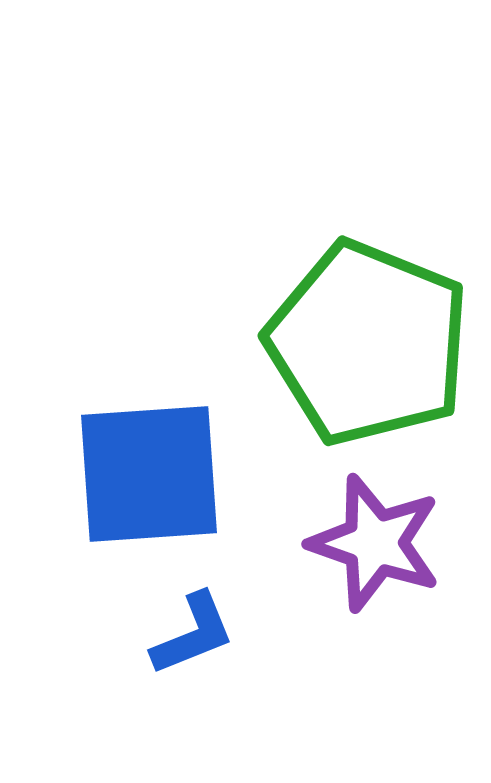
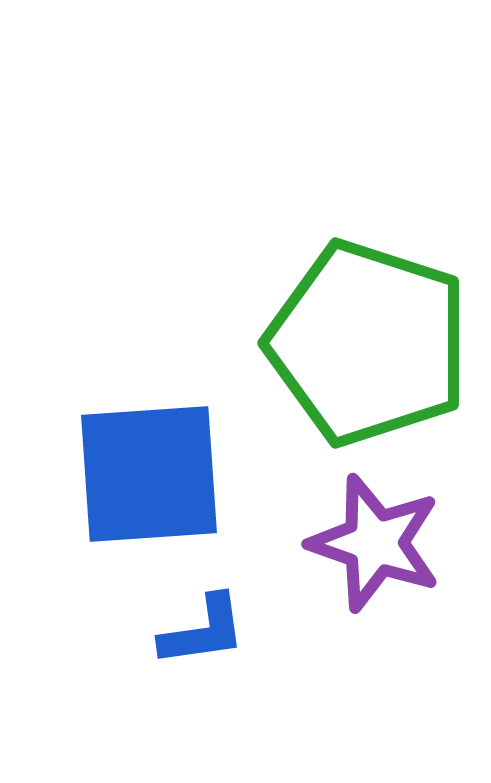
green pentagon: rotated 4 degrees counterclockwise
blue L-shape: moved 10 px right, 3 px up; rotated 14 degrees clockwise
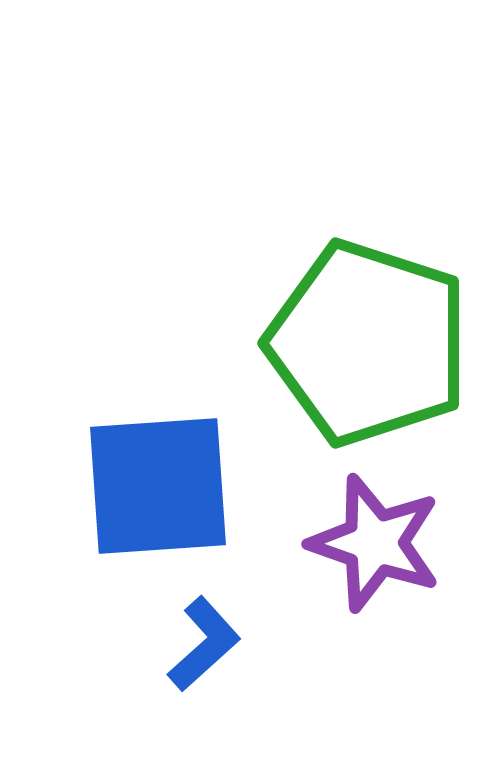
blue square: moved 9 px right, 12 px down
blue L-shape: moved 1 px right, 13 px down; rotated 34 degrees counterclockwise
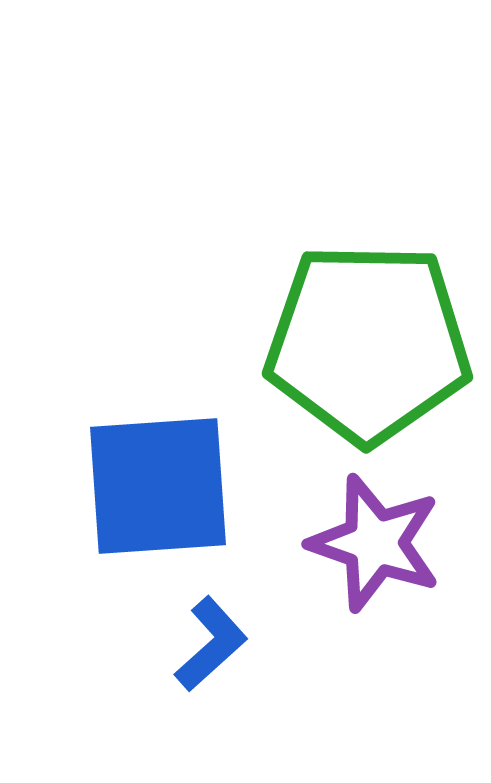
green pentagon: rotated 17 degrees counterclockwise
blue L-shape: moved 7 px right
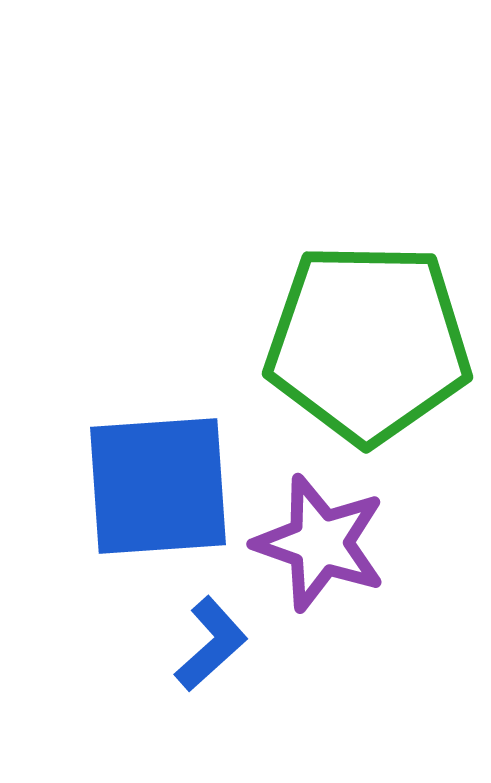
purple star: moved 55 px left
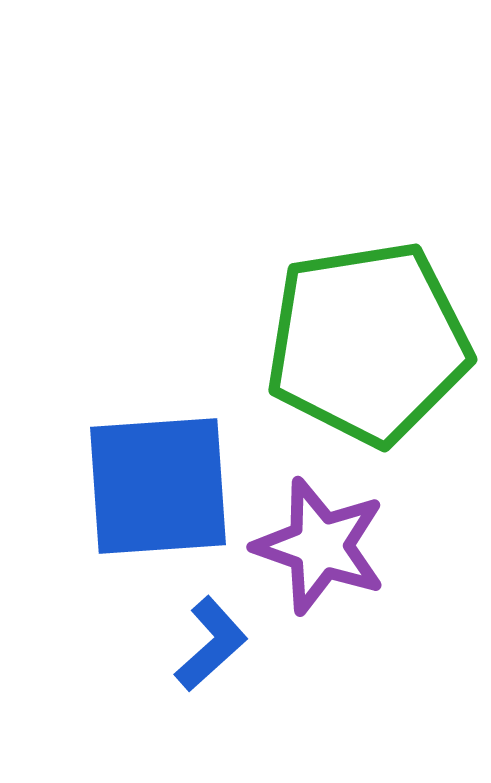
green pentagon: rotated 10 degrees counterclockwise
purple star: moved 3 px down
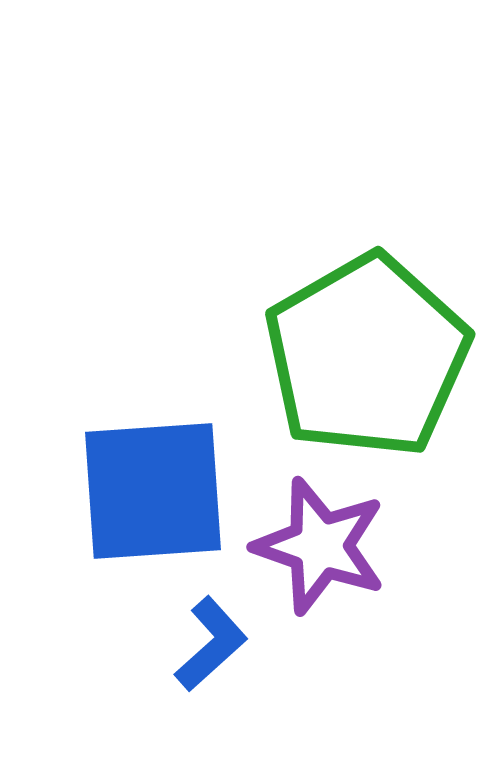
green pentagon: moved 1 px left, 13 px down; rotated 21 degrees counterclockwise
blue square: moved 5 px left, 5 px down
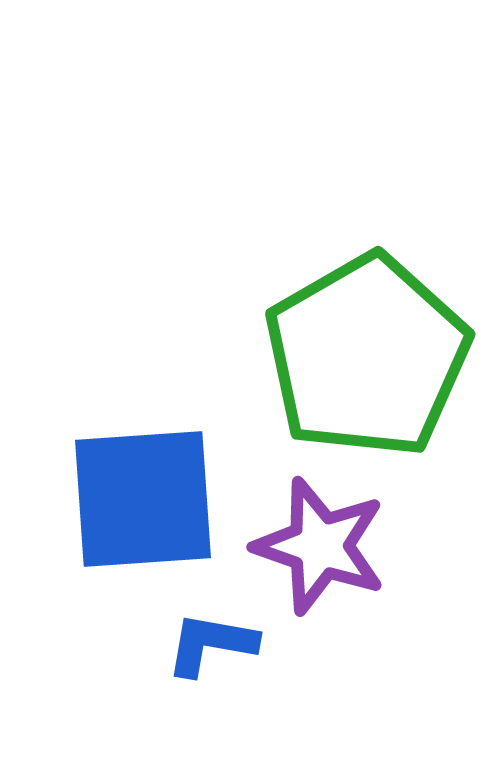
blue square: moved 10 px left, 8 px down
blue L-shape: rotated 128 degrees counterclockwise
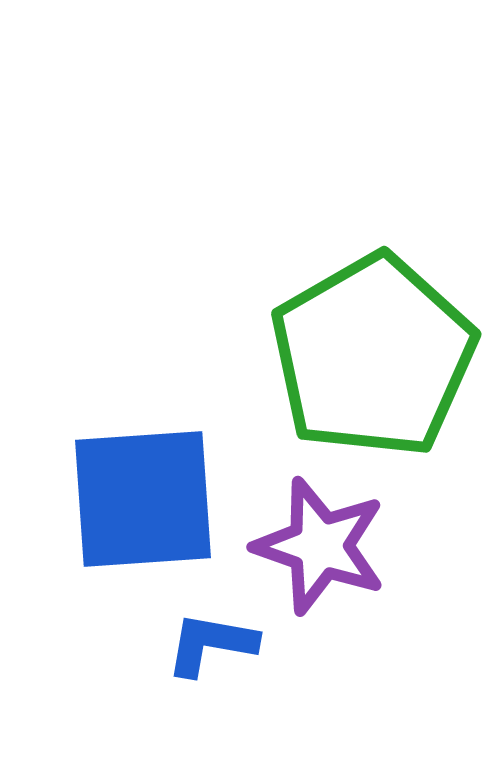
green pentagon: moved 6 px right
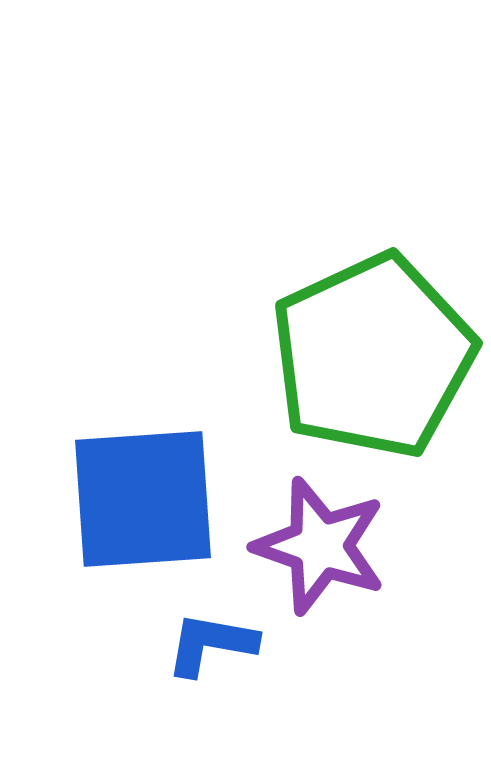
green pentagon: rotated 5 degrees clockwise
